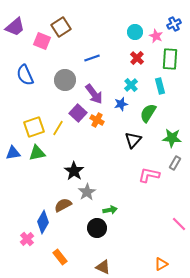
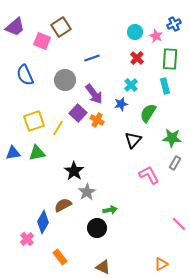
cyan rectangle: moved 5 px right
yellow square: moved 6 px up
pink L-shape: rotated 50 degrees clockwise
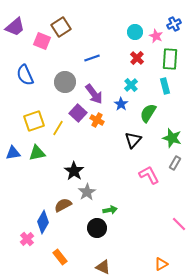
gray circle: moved 2 px down
blue star: rotated 24 degrees counterclockwise
green star: rotated 12 degrees clockwise
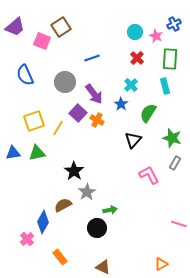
pink line: rotated 28 degrees counterclockwise
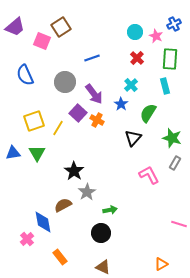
black triangle: moved 2 px up
green triangle: rotated 48 degrees counterclockwise
blue diamond: rotated 40 degrees counterclockwise
black circle: moved 4 px right, 5 px down
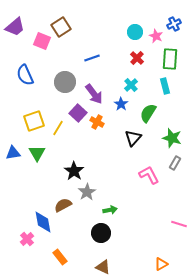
orange cross: moved 2 px down
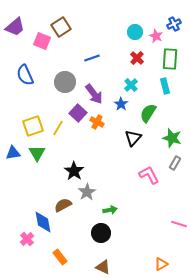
yellow square: moved 1 px left, 5 px down
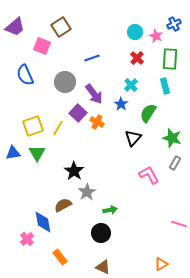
pink square: moved 5 px down
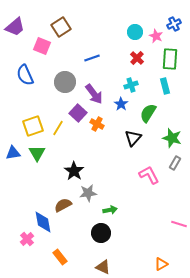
cyan cross: rotated 24 degrees clockwise
orange cross: moved 2 px down
gray star: moved 1 px right, 1 px down; rotated 24 degrees clockwise
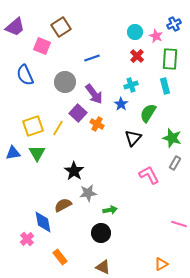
red cross: moved 2 px up
